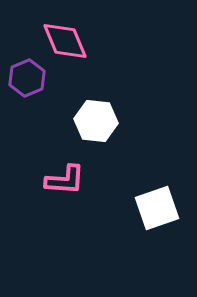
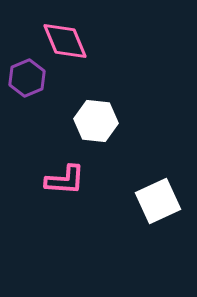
white square: moved 1 px right, 7 px up; rotated 6 degrees counterclockwise
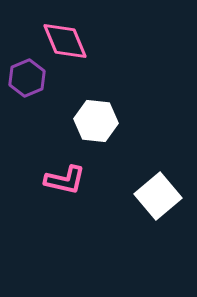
pink L-shape: rotated 9 degrees clockwise
white square: moved 5 px up; rotated 15 degrees counterclockwise
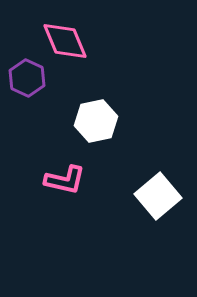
purple hexagon: rotated 12 degrees counterclockwise
white hexagon: rotated 18 degrees counterclockwise
